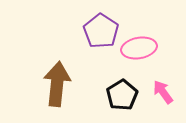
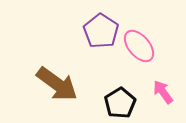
pink ellipse: moved 2 px up; rotated 60 degrees clockwise
brown arrow: rotated 120 degrees clockwise
black pentagon: moved 2 px left, 8 px down
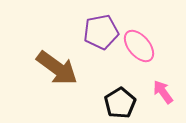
purple pentagon: moved 1 px down; rotated 28 degrees clockwise
brown arrow: moved 16 px up
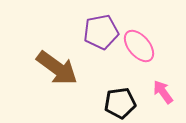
black pentagon: rotated 24 degrees clockwise
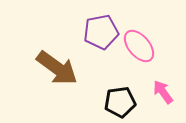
black pentagon: moved 1 px up
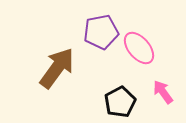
pink ellipse: moved 2 px down
brown arrow: rotated 90 degrees counterclockwise
black pentagon: rotated 20 degrees counterclockwise
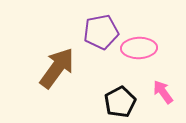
pink ellipse: rotated 52 degrees counterclockwise
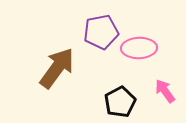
pink arrow: moved 2 px right, 1 px up
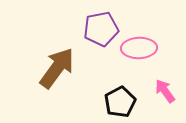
purple pentagon: moved 3 px up
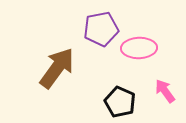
black pentagon: rotated 20 degrees counterclockwise
